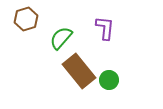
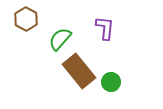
brown hexagon: rotated 15 degrees counterclockwise
green semicircle: moved 1 px left, 1 px down
green circle: moved 2 px right, 2 px down
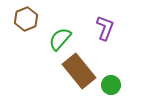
brown hexagon: rotated 10 degrees clockwise
purple L-shape: rotated 15 degrees clockwise
green circle: moved 3 px down
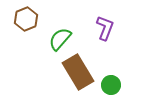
brown rectangle: moved 1 px left, 1 px down; rotated 8 degrees clockwise
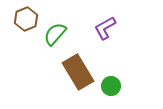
purple L-shape: rotated 140 degrees counterclockwise
green semicircle: moved 5 px left, 5 px up
green circle: moved 1 px down
